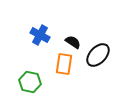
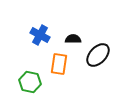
black semicircle: moved 3 px up; rotated 35 degrees counterclockwise
orange rectangle: moved 5 px left
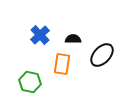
blue cross: rotated 18 degrees clockwise
black ellipse: moved 4 px right
orange rectangle: moved 3 px right
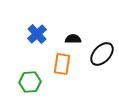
blue cross: moved 3 px left, 1 px up
black ellipse: moved 1 px up
green hexagon: rotated 15 degrees counterclockwise
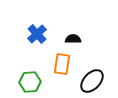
black ellipse: moved 10 px left, 27 px down
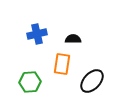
blue cross: rotated 30 degrees clockwise
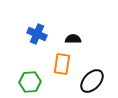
blue cross: rotated 36 degrees clockwise
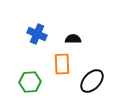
orange rectangle: rotated 10 degrees counterclockwise
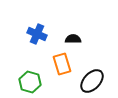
orange rectangle: rotated 15 degrees counterclockwise
green hexagon: rotated 20 degrees clockwise
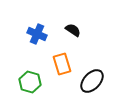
black semicircle: moved 9 px up; rotated 35 degrees clockwise
